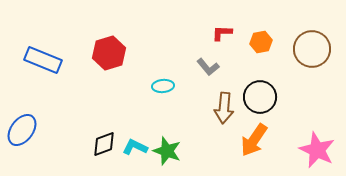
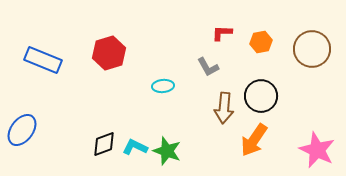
gray L-shape: rotated 10 degrees clockwise
black circle: moved 1 px right, 1 px up
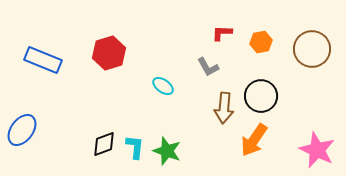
cyan ellipse: rotated 40 degrees clockwise
cyan L-shape: rotated 70 degrees clockwise
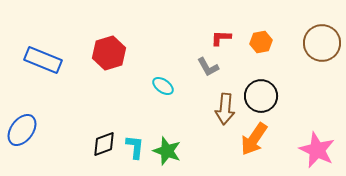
red L-shape: moved 1 px left, 5 px down
brown circle: moved 10 px right, 6 px up
brown arrow: moved 1 px right, 1 px down
orange arrow: moved 1 px up
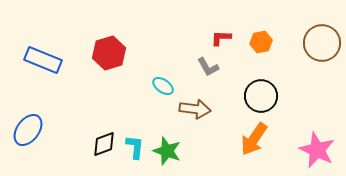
brown arrow: moved 30 px left; rotated 88 degrees counterclockwise
blue ellipse: moved 6 px right
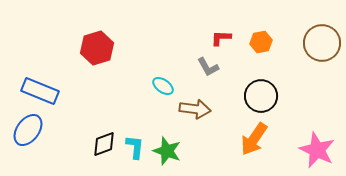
red hexagon: moved 12 px left, 5 px up
blue rectangle: moved 3 px left, 31 px down
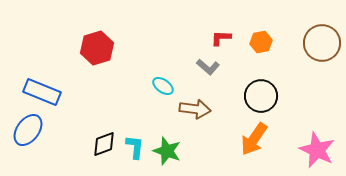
gray L-shape: rotated 20 degrees counterclockwise
blue rectangle: moved 2 px right, 1 px down
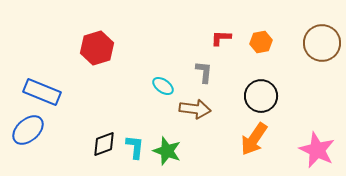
gray L-shape: moved 4 px left, 5 px down; rotated 125 degrees counterclockwise
blue ellipse: rotated 12 degrees clockwise
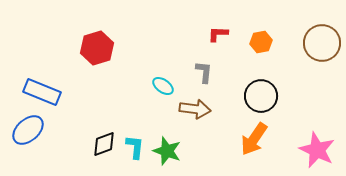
red L-shape: moved 3 px left, 4 px up
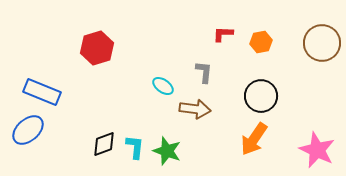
red L-shape: moved 5 px right
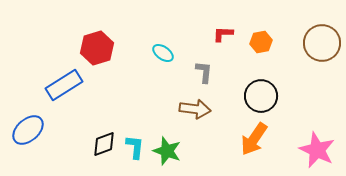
cyan ellipse: moved 33 px up
blue rectangle: moved 22 px right, 7 px up; rotated 54 degrees counterclockwise
